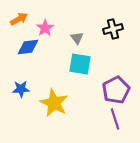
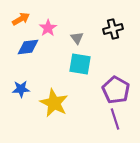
orange arrow: moved 2 px right
pink star: moved 3 px right
purple pentagon: rotated 16 degrees counterclockwise
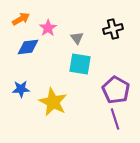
yellow star: moved 1 px left, 1 px up
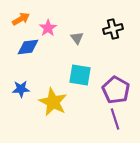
cyan square: moved 11 px down
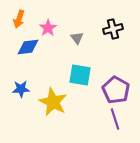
orange arrow: moved 2 px left; rotated 138 degrees clockwise
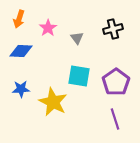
blue diamond: moved 7 px left, 4 px down; rotated 10 degrees clockwise
cyan square: moved 1 px left, 1 px down
purple pentagon: moved 8 px up; rotated 8 degrees clockwise
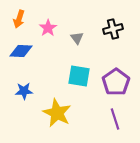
blue star: moved 3 px right, 2 px down
yellow star: moved 4 px right, 11 px down
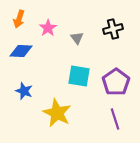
blue star: rotated 24 degrees clockwise
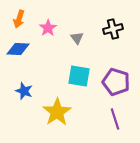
blue diamond: moved 3 px left, 2 px up
purple pentagon: rotated 20 degrees counterclockwise
yellow star: moved 1 px up; rotated 12 degrees clockwise
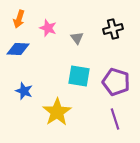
pink star: rotated 18 degrees counterclockwise
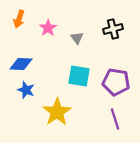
pink star: rotated 18 degrees clockwise
blue diamond: moved 3 px right, 15 px down
purple pentagon: rotated 8 degrees counterclockwise
blue star: moved 2 px right, 1 px up
